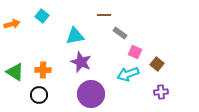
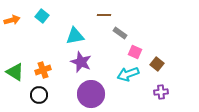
orange arrow: moved 4 px up
orange cross: rotated 21 degrees counterclockwise
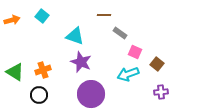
cyan triangle: rotated 30 degrees clockwise
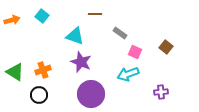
brown line: moved 9 px left, 1 px up
brown square: moved 9 px right, 17 px up
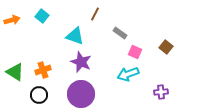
brown line: rotated 64 degrees counterclockwise
purple circle: moved 10 px left
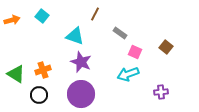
green triangle: moved 1 px right, 2 px down
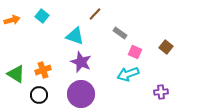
brown line: rotated 16 degrees clockwise
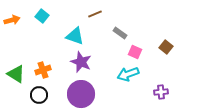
brown line: rotated 24 degrees clockwise
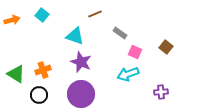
cyan square: moved 1 px up
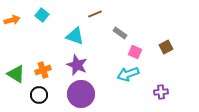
brown square: rotated 24 degrees clockwise
purple star: moved 4 px left, 3 px down
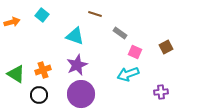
brown line: rotated 40 degrees clockwise
orange arrow: moved 2 px down
purple star: rotated 25 degrees clockwise
